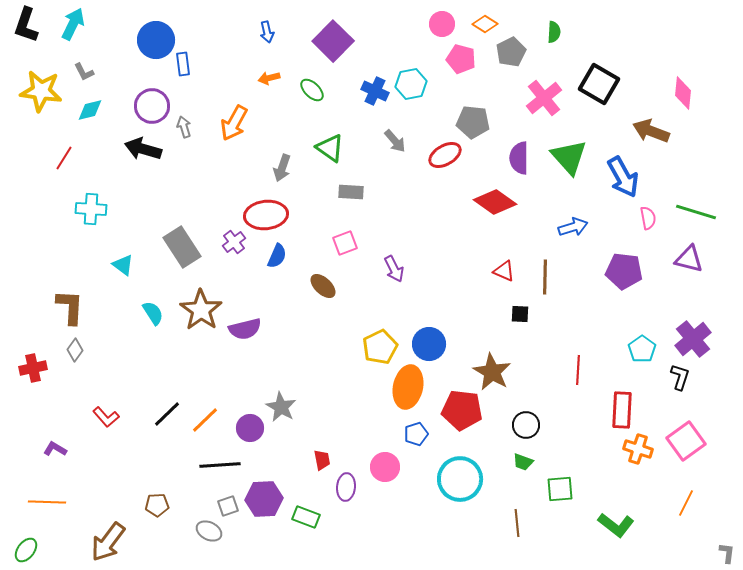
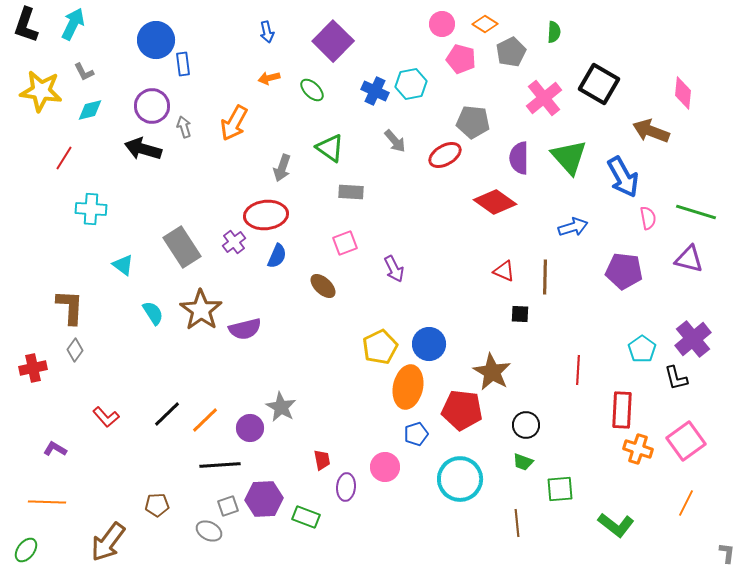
black L-shape at (680, 377): moved 4 px left, 1 px down; rotated 148 degrees clockwise
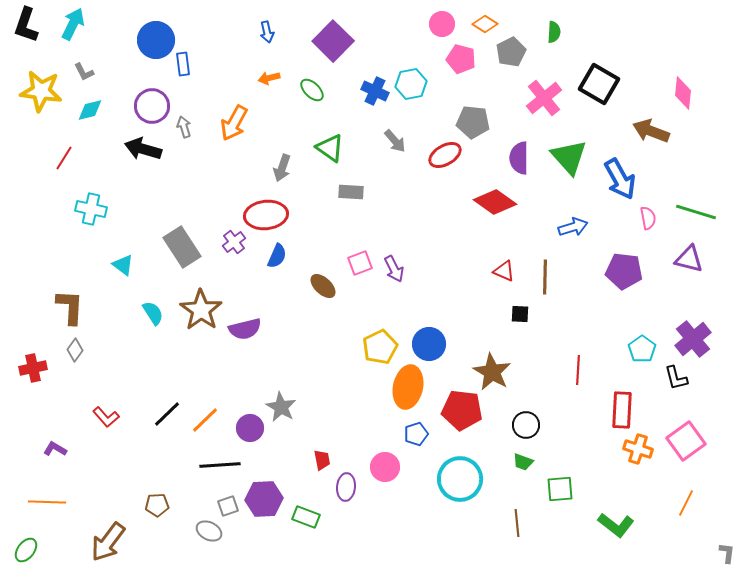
blue arrow at (623, 177): moved 3 px left, 2 px down
cyan cross at (91, 209): rotated 8 degrees clockwise
pink square at (345, 243): moved 15 px right, 20 px down
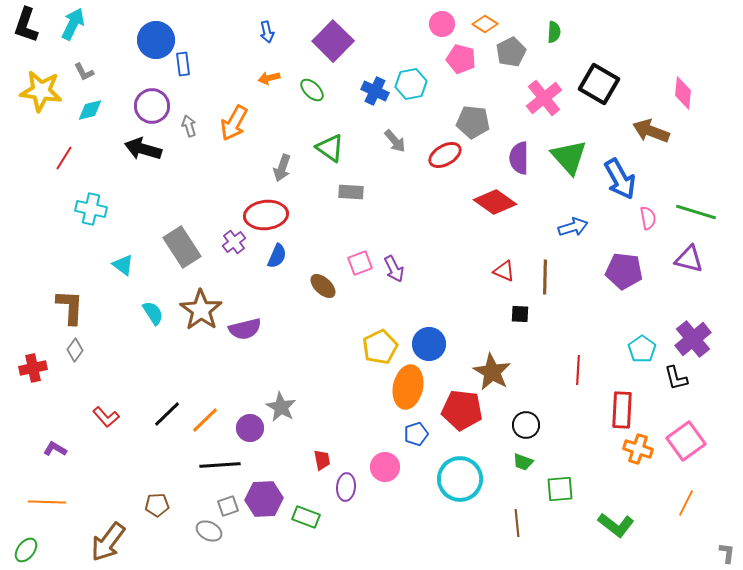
gray arrow at (184, 127): moved 5 px right, 1 px up
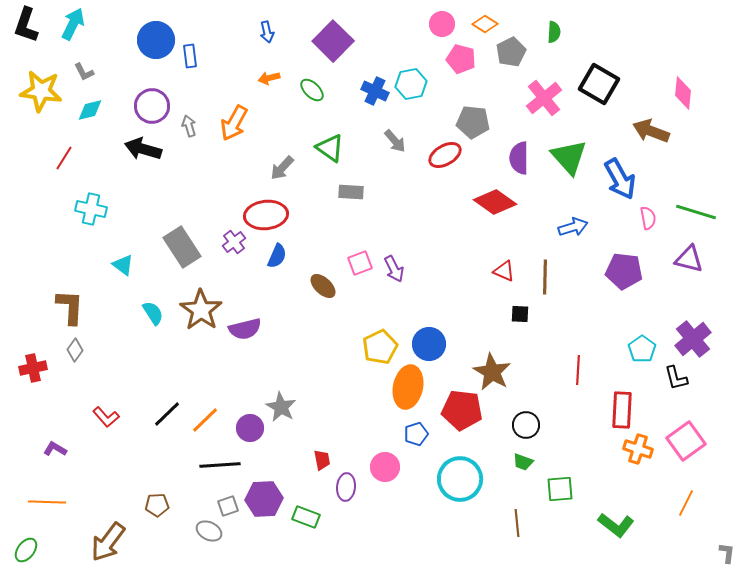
blue rectangle at (183, 64): moved 7 px right, 8 px up
gray arrow at (282, 168): rotated 24 degrees clockwise
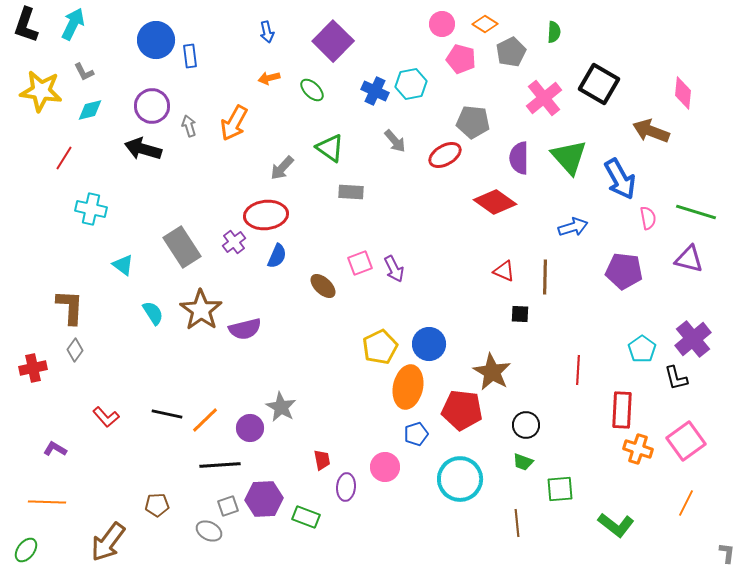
black line at (167, 414): rotated 56 degrees clockwise
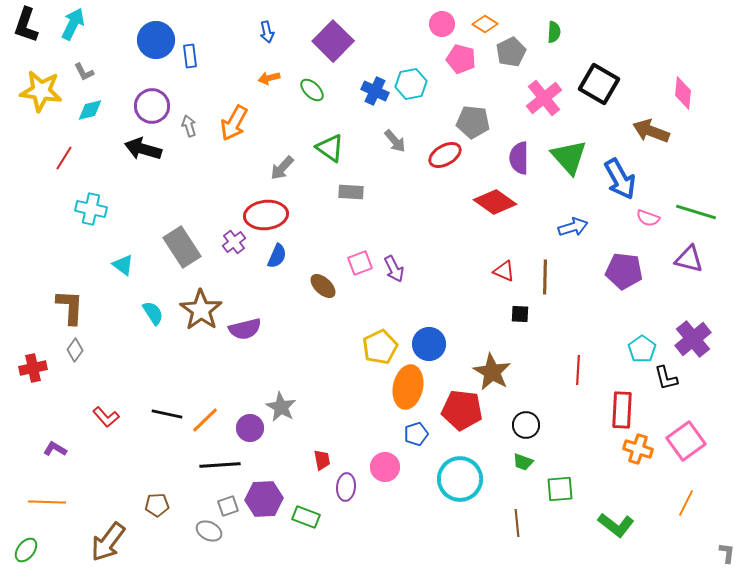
pink semicircle at (648, 218): rotated 120 degrees clockwise
black L-shape at (676, 378): moved 10 px left
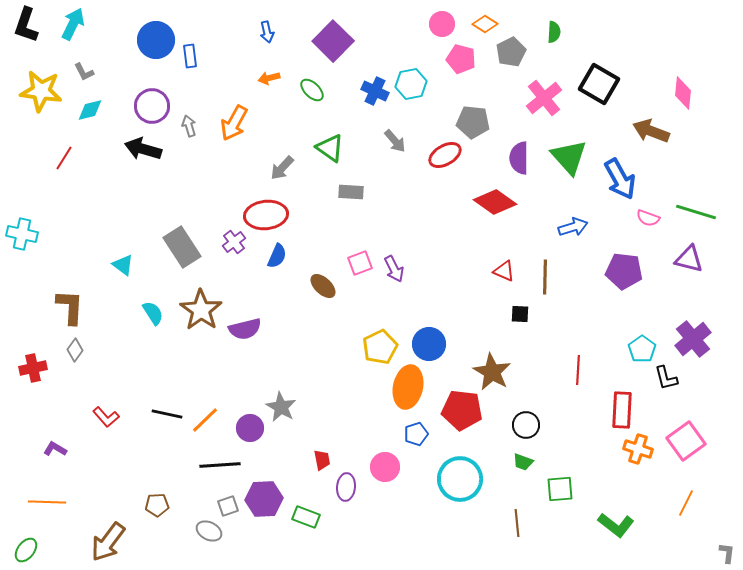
cyan cross at (91, 209): moved 69 px left, 25 px down
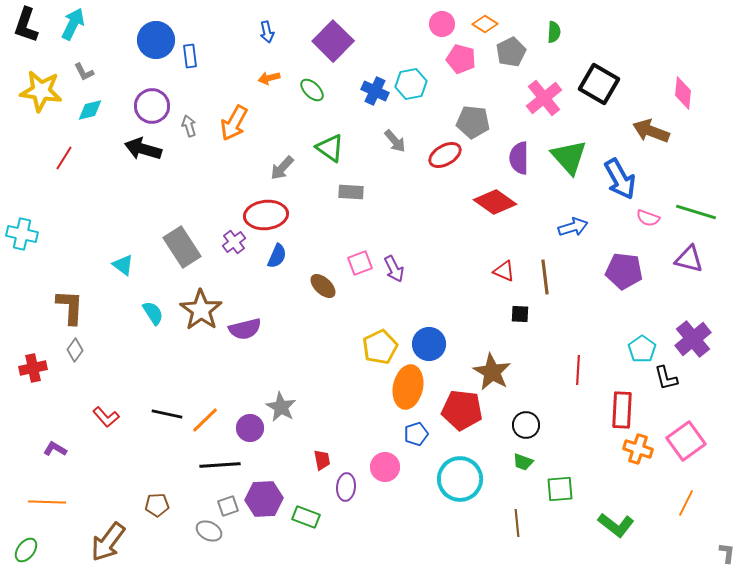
brown line at (545, 277): rotated 8 degrees counterclockwise
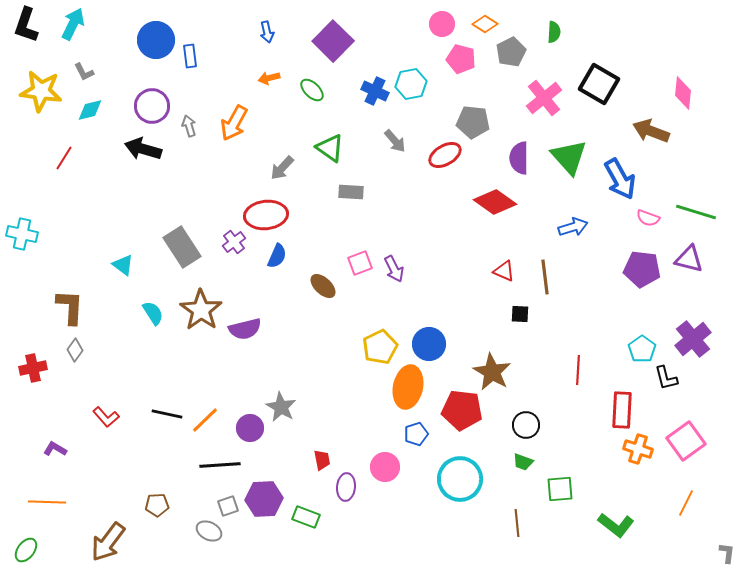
purple pentagon at (624, 271): moved 18 px right, 2 px up
